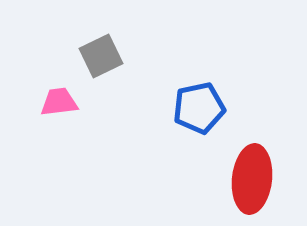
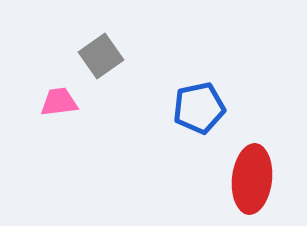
gray square: rotated 9 degrees counterclockwise
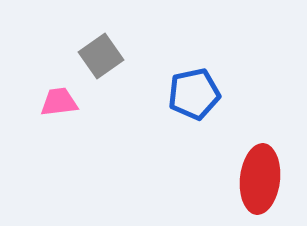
blue pentagon: moved 5 px left, 14 px up
red ellipse: moved 8 px right
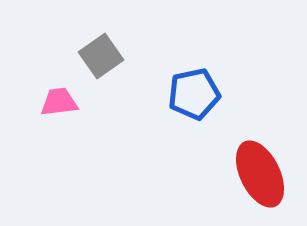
red ellipse: moved 5 px up; rotated 32 degrees counterclockwise
